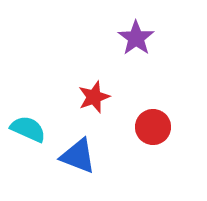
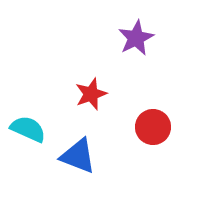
purple star: rotated 9 degrees clockwise
red star: moved 3 px left, 3 px up
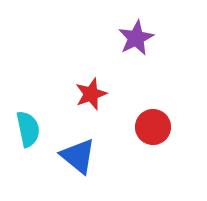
cyan semicircle: rotated 54 degrees clockwise
blue triangle: rotated 18 degrees clockwise
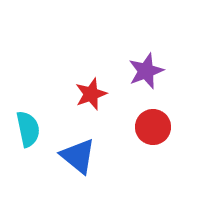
purple star: moved 10 px right, 33 px down; rotated 6 degrees clockwise
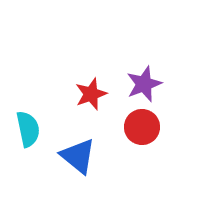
purple star: moved 2 px left, 13 px down
red circle: moved 11 px left
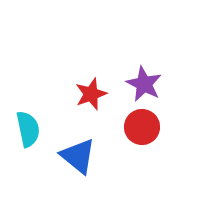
purple star: rotated 24 degrees counterclockwise
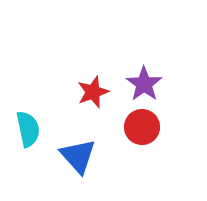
purple star: rotated 9 degrees clockwise
red star: moved 2 px right, 2 px up
blue triangle: rotated 9 degrees clockwise
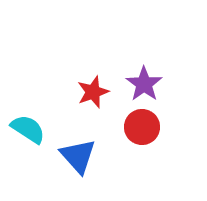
cyan semicircle: rotated 45 degrees counterclockwise
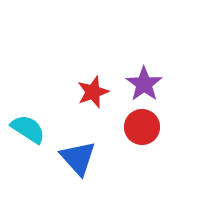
blue triangle: moved 2 px down
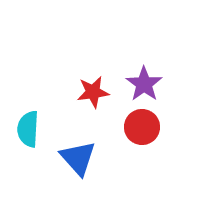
red star: rotated 12 degrees clockwise
cyan semicircle: rotated 120 degrees counterclockwise
